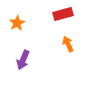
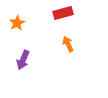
red rectangle: moved 1 px up
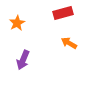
orange arrow: moved 1 px right, 1 px up; rotated 35 degrees counterclockwise
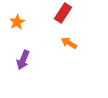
red rectangle: rotated 42 degrees counterclockwise
orange star: moved 1 px up
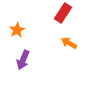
orange star: moved 8 px down
